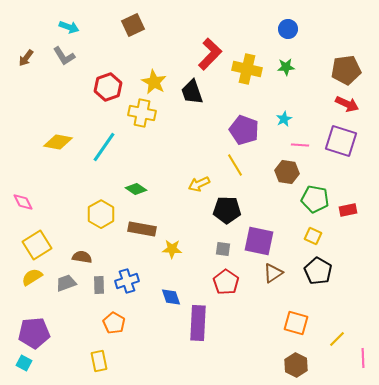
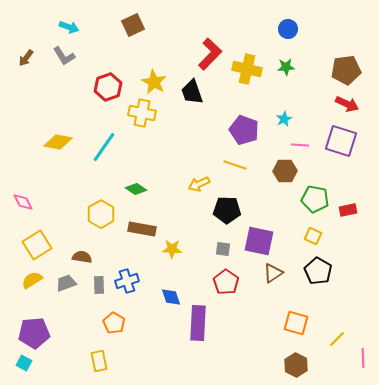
yellow line at (235, 165): rotated 40 degrees counterclockwise
brown hexagon at (287, 172): moved 2 px left, 1 px up; rotated 10 degrees counterclockwise
yellow semicircle at (32, 277): moved 3 px down
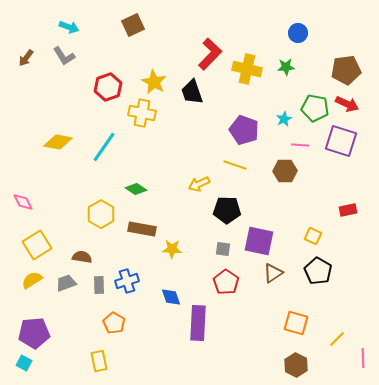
blue circle at (288, 29): moved 10 px right, 4 px down
green pentagon at (315, 199): moved 91 px up
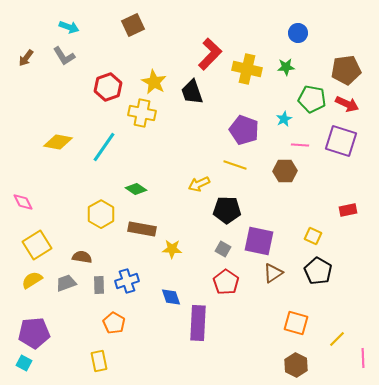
green pentagon at (315, 108): moved 3 px left, 9 px up
gray square at (223, 249): rotated 21 degrees clockwise
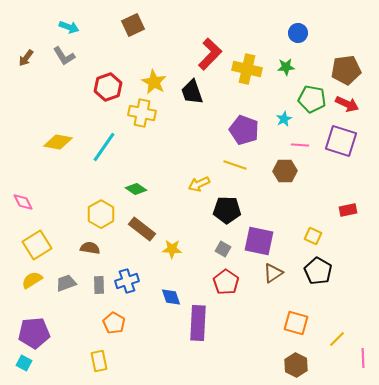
brown rectangle at (142, 229): rotated 28 degrees clockwise
brown semicircle at (82, 257): moved 8 px right, 9 px up
